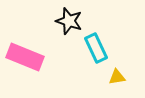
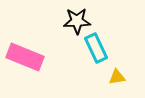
black star: moved 8 px right; rotated 20 degrees counterclockwise
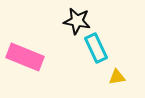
black star: rotated 12 degrees clockwise
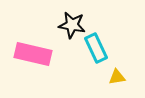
black star: moved 5 px left, 4 px down
pink rectangle: moved 8 px right, 3 px up; rotated 9 degrees counterclockwise
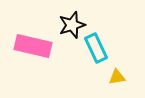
black star: rotated 28 degrees counterclockwise
pink rectangle: moved 8 px up
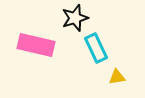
black star: moved 3 px right, 7 px up
pink rectangle: moved 3 px right, 1 px up
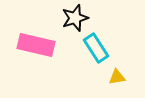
cyan rectangle: rotated 8 degrees counterclockwise
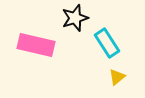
cyan rectangle: moved 11 px right, 5 px up
yellow triangle: rotated 30 degrees counterclockwise
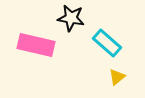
black star: moved 4 px left; rotated 28 degrees clockwise
cyan rectangle: rotated 16 degrees counterclockwise
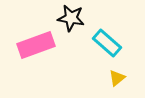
pink rectangle: rotated 33 degrees counterclockwise
yellow triangle: moved 1 px down
